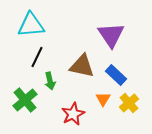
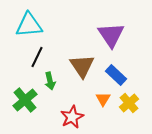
cyan triangle: moved 2 px left
brown triangle: rotated 44 degrees clockwise
red star: moved 1 px left, 3 px down
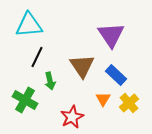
green cross: rotated 20 degrees counterclockwise
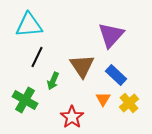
purple triangle: rotated 16 degrees clockwise
green arrow: moved 3 px right; rotated 36 degrees clockwise
red star: rotated 10 degrees counterclockwise
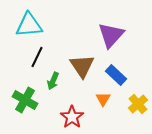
yellow cross: moved 9 px right, 1 px down
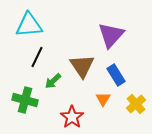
blue rectangle: rotated 15 degrees clockwise
green arrow: rotated 24 degrees clockwise
green cross: rotated 15 degrees counterclockwise
yellow cross: moved 2 px left
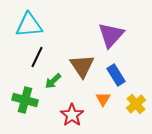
red star: moved 2 px up
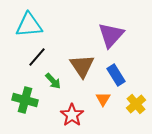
black line: rotated 15 degrees clockwise
green arrow: rotated 90 degrees counterclockwise
